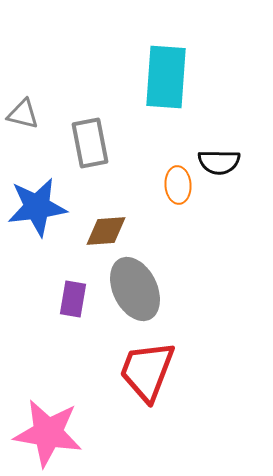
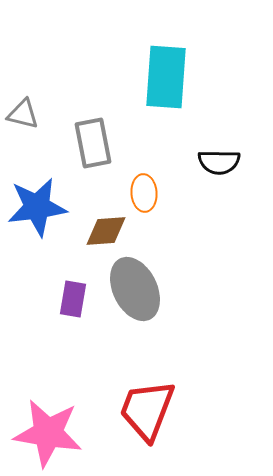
gray rectangle: moved 3 px right
orange ellipse: moved 34 px left, 8 px down
red trapezoid: moved 39 px down
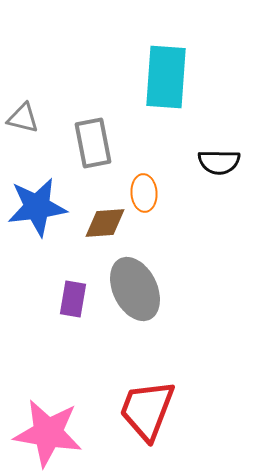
gray triangle: moved 4 px down
brown diamond: moved 1 px left, 8 px up
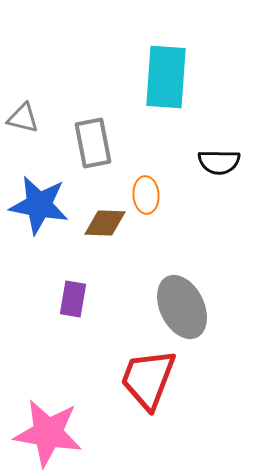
orange ellipse: moved 2 px right, 2 px down
blue star: moved 2 px right, 2 px up; rotated 18 degrees clockwise
brown diamond: rotated 6 degrees clockwise
gray ellipse: moved 47 px right, 18 px down
red trapezoid: moved 1 px right, 31 px up
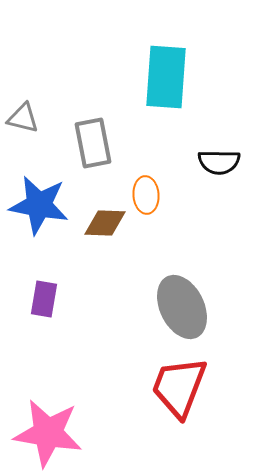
purple rectangle: moved 29 px left
red trapezoid: moved 31 px right, 8 px down
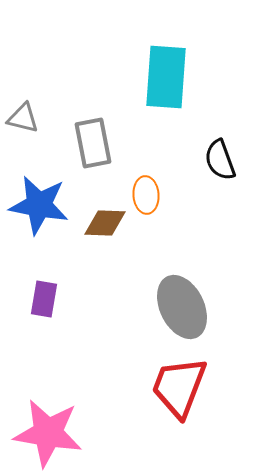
black semicircle: moved 1 px right, 2 px up; rotated 69 degrees clockwise
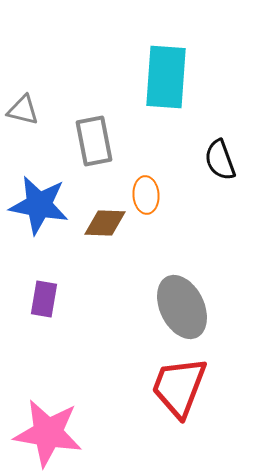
gray triangle: moved 8 px up
gray rectangle: moved 1 px right, 2 px up
